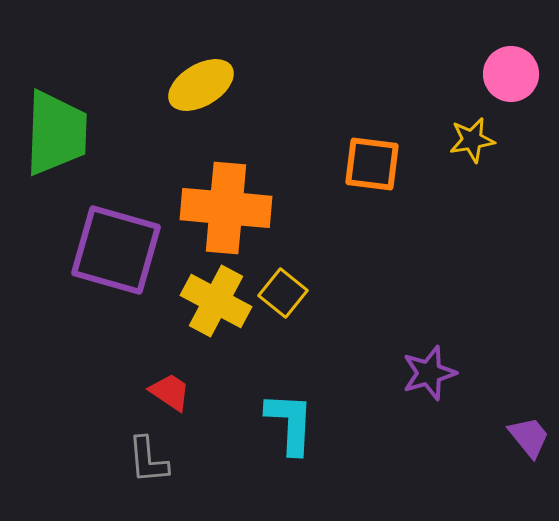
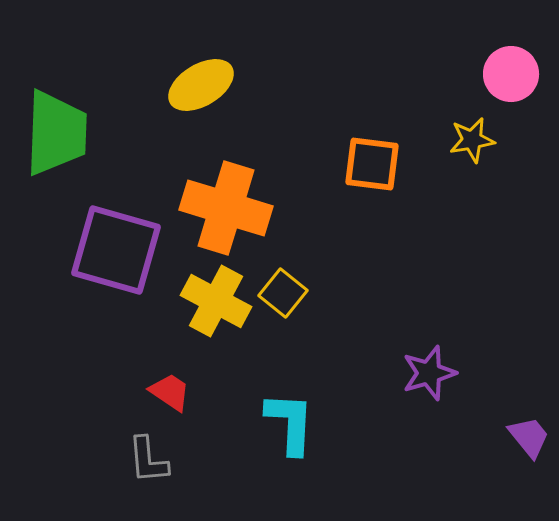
orange cross: rotated 12 degrees clockwise
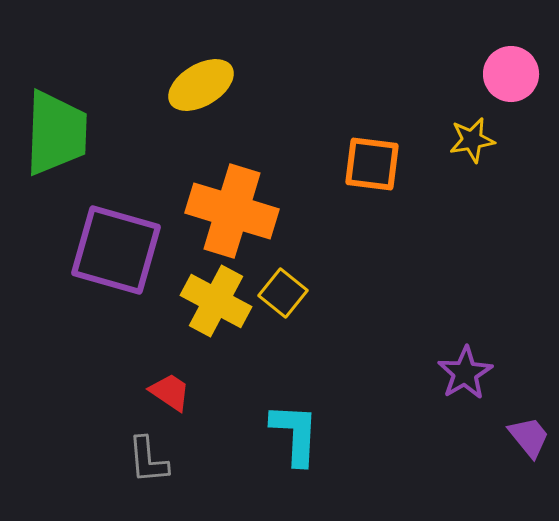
orange cross: moved 6 px right, 3 px down
purple star: moved 36 px right; rotated 14 degrees counterclockwise
cyan L-shape: moved 5 px right, 11 px down
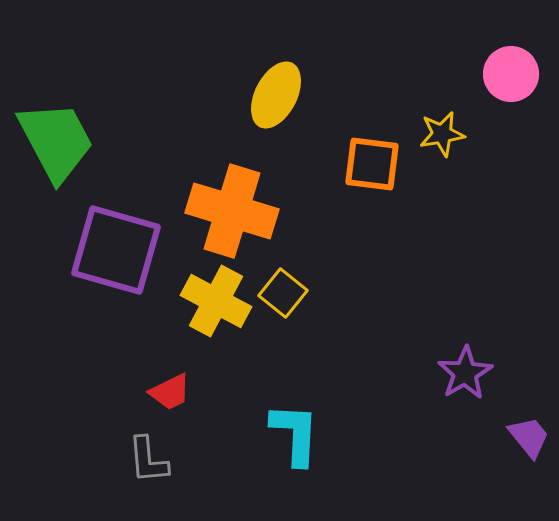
yellow ellipse: moved 75 px right, 10 px down; rotated 32 degrees counterclockwise
green trapezoid: moved 8 px down; rotated 30 degrees counterclockwise
yellow star: moved 30 px left, 6 px up
red trapezoid: rotated 120 degrees clockwise
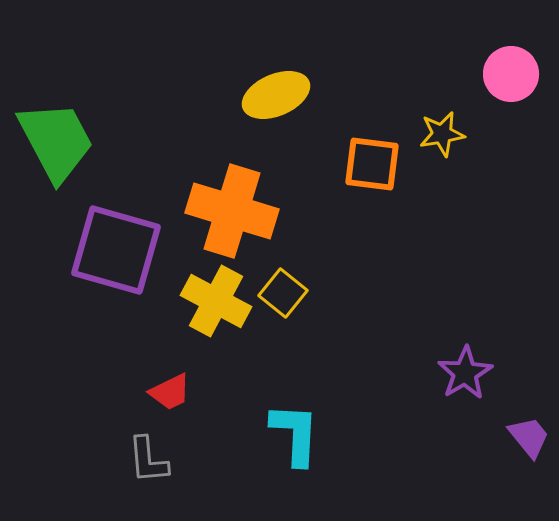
yellow ellipse: rotated 40 degrees clockwise
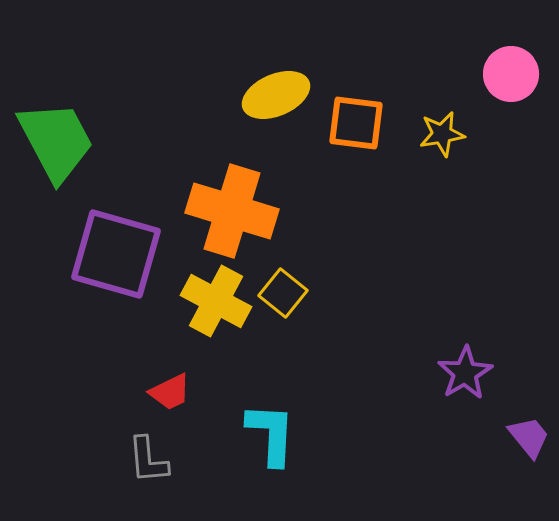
orange square: moved 16 px left, 41 px up
purple square: moved 4 px down
cyan L-shape: moved 24 px left
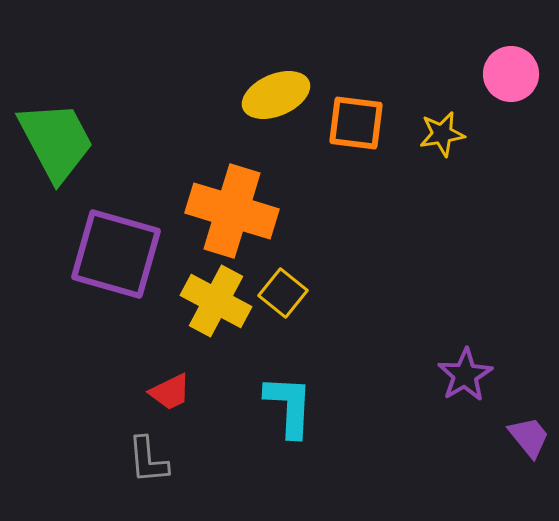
purple star: moved 2 px down
cyan L-shape: moved 18 px right, 28 px up
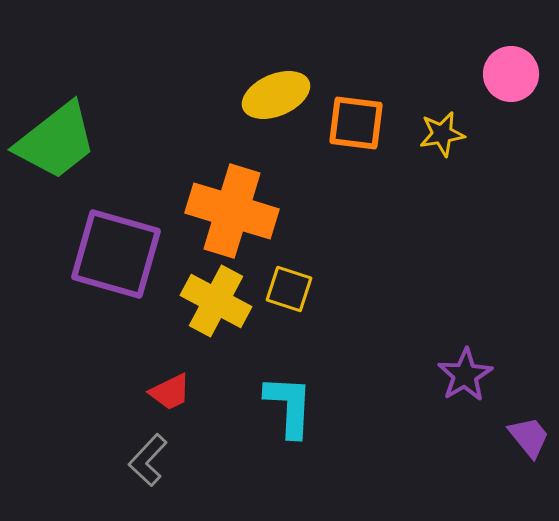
green trapezoid: rotated 80 degrees clockwise
yellow square: moved 6 px right, 4 px up; rotated 21 degrees counterclockwise
gray L-shape: rotated 48 degrees clockwise
